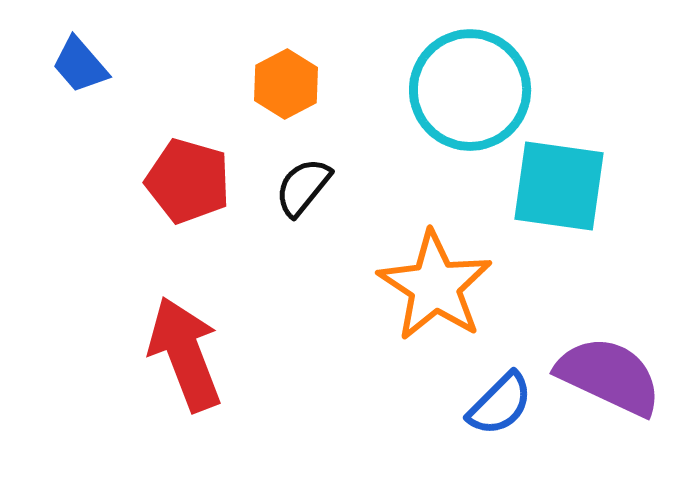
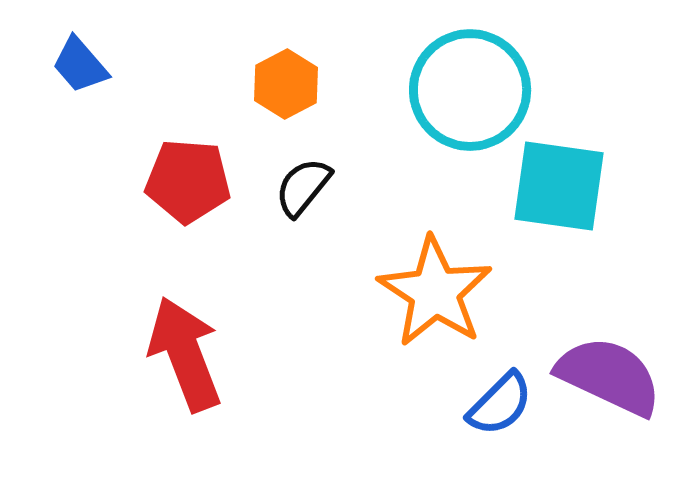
red pentagon: rotated 12 degrees counterclockwise
orange star: moved 6 px down
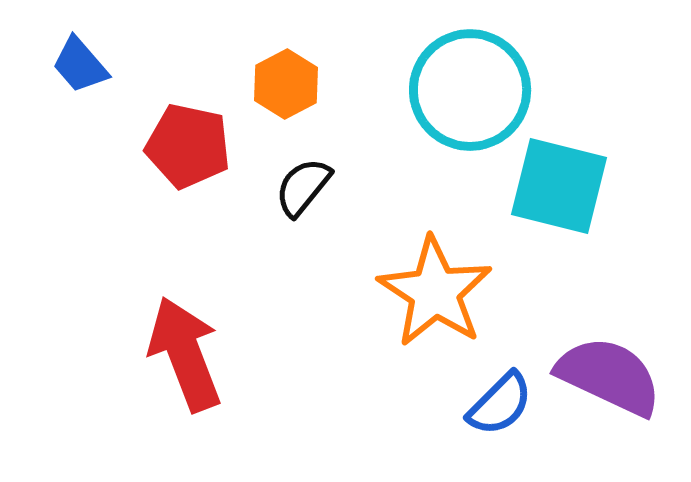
red pentagon: moved 35 px up; rotated 8 degrees clockwise
cyan square: rotated 6 degrees clockwise
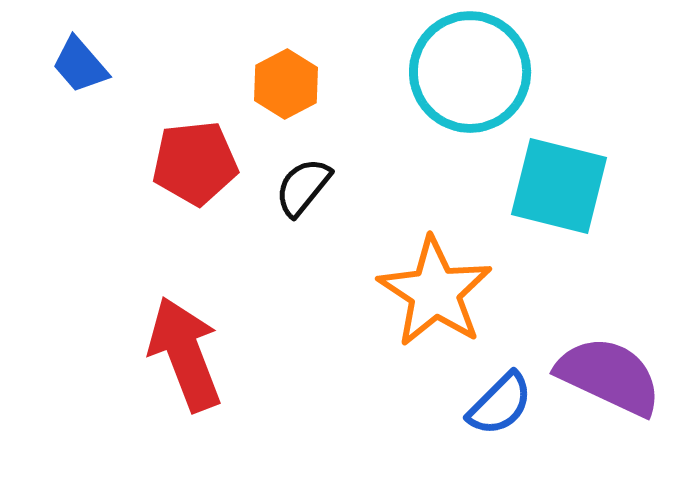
cyan circle: moved 18 px up
red pentagon: moved 7 px right, 17 px down; rotated 18 degrees counterclockwise
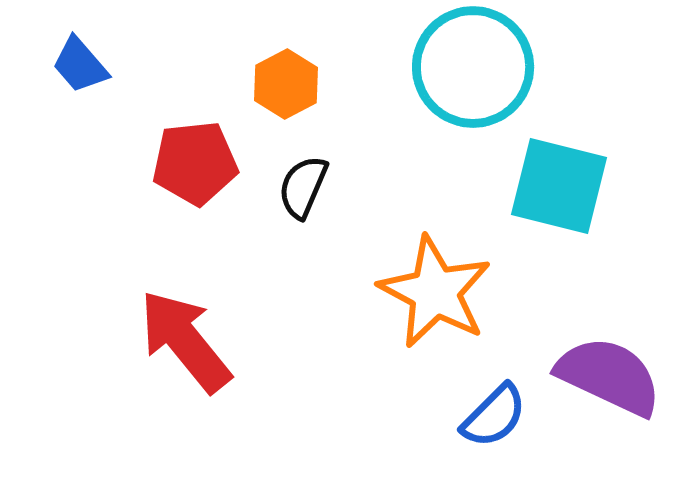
cyan circle: moved 3 px right, 5 px up
black semicircle: rotated 16 degrees counterclockwise
orange star: rotated 5 degrees counterclockwise
red arrow: moved 13 px up; rotated 18 degrees counterclockwise
blue semicircle: moved 6 px left, 12 px down
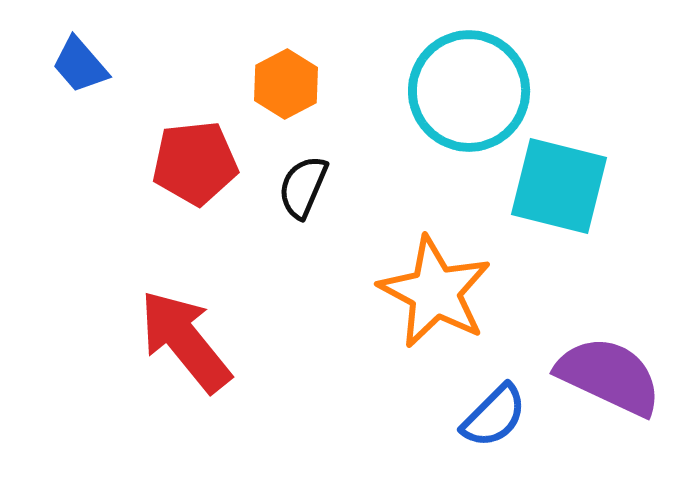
cyan circle: moved 4 px left, 24 px down
